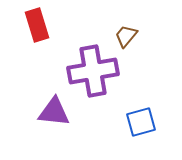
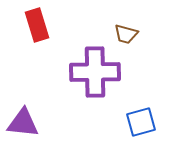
brown trapezoid: moved 2 px up; rotated 115 degrees counterclockwise
purple cross: moved 2 px right, 1 px down; rotated 9 degrees clockwise
purple triangle: moved 31 px left, 11 px down
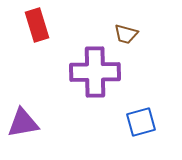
purple triangle: rotated 16 degrees counterclockwise
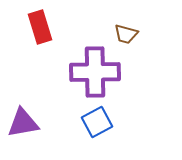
red rectangle: moved 3 px right, 2 px down
blue square: moved 44 px left; rotated 12 degrees counterclockwise
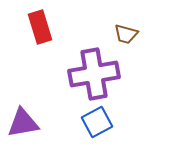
purple cross: moved 1 px left, 2 px down; rotated 9 degrees counterclockwise
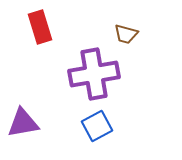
blue square: moved 4 px down
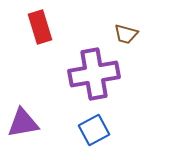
blue square: moved 3 px left, 4 px down
